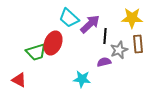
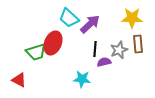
black line: moved 10 px left, 13 px down
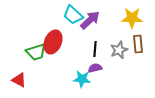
cyan trapezoid: moved 4 px right, 3 px up
purple arrow: moved 4 px up
red ellipse: moved 1 px up
purple semicircle: moved 9 px left, 6 px down
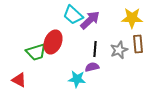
purple semicircle: moved 3 px left, 1 px up
cyan star: moved 5 px left
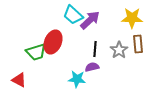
gray star: rotated 12 degrees counterclockwise
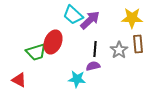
purple semicircle: moved 1 px right, 1 px up
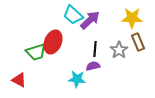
brown rectangle: moved 2 px up; rotated 18 degrees counterclockwise
